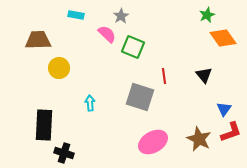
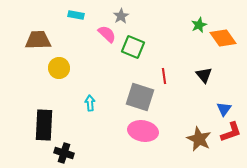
green star: moved 8 px left, 10 px down
pink ellipse: moved 10 px left, 11 px up; rotated 40 degrees clockwise
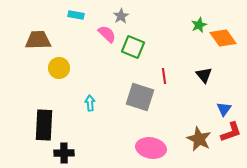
pink ellipse: moved 8 px right, 17 px down
black cross: rotated 18 degrees counterclockwise
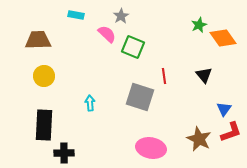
yellow circle: moved 15 px left, 8 px down
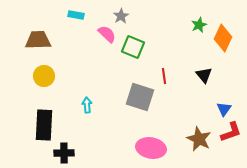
orange diamond: rotated 60 degrees clockwise
cyan arrow: moved 3 px left, 2 px down
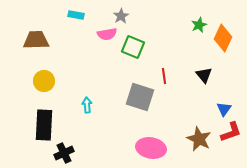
pink semicircle: rotated 126 degrees clockwise
brown trapezoid: moved 2 px left
yellow circle: moved 5 px down
black cross: rotated 24 degrees counterclockwise
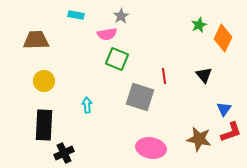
green square: moved 16 px left, 12 px down
brown star: rotated 15 degrees counterclockwise
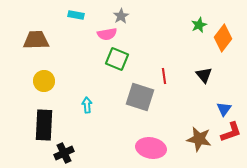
orange diamond: rotated 12 degrees clockwise
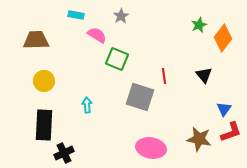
pink semicircle: moved 10 px left, 1 px down; rotated 138 degrees counterclockwise
